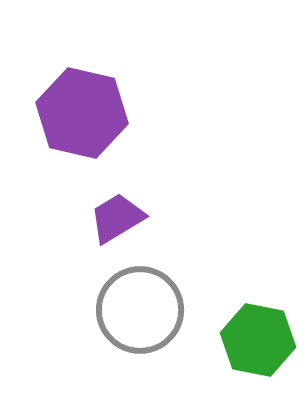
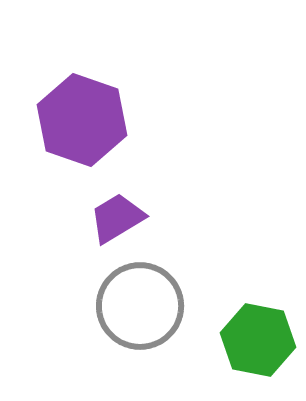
purple hexagon: moved 7 px down; rotated 6 degrees clockwise
gray circle: moved 4 px up
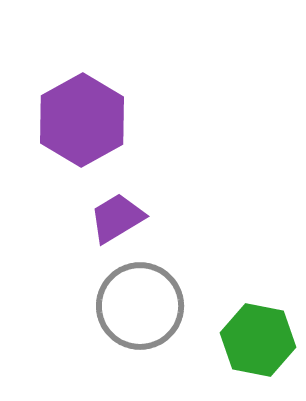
purple hexagon: rotated 12 degrees clockwise
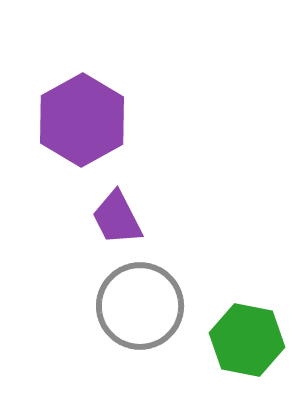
purple trapezoid: rotated 86 degrees counterclockwise
green hexagon: moved 11 px left
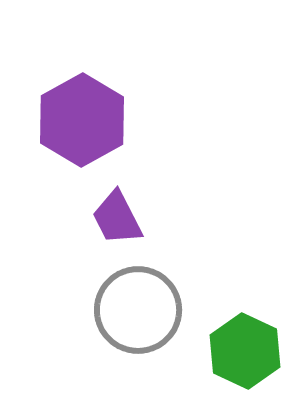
gray circle: moved 2 px left, 4 px down
green hexagon: moved 2 px left, 11 px down; rotated 14 degrees clockwise
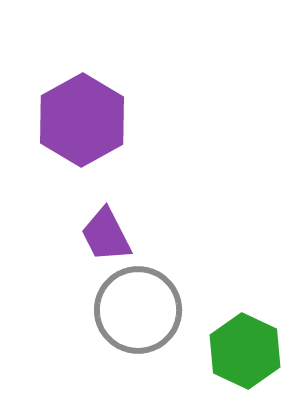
purple trapezoid: moved 11 px left, 17 px down
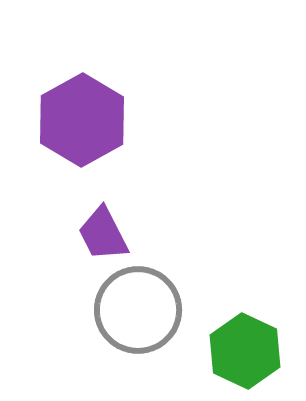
purple trapezoid: moved 3 px left, 1 px up
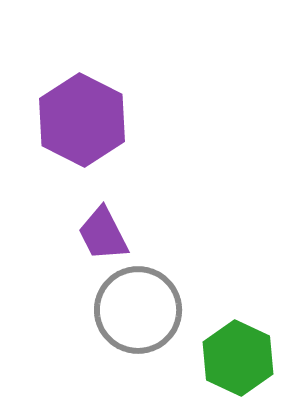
purple hexagon: rotated 4 degrees counterclockwise
green hexagon: moved 7 px left, 7 px down
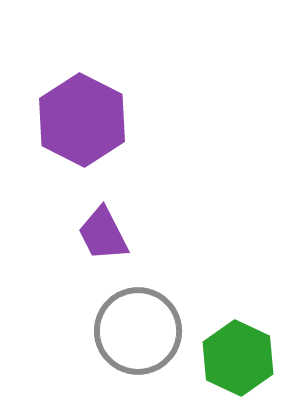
gray circle: moved 21 px down
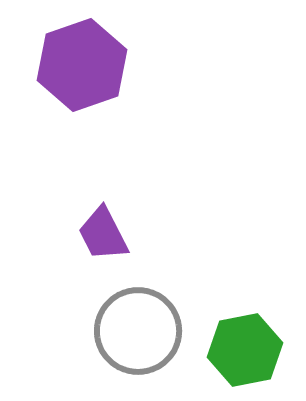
purple hexagon: moved 55 px up; rotated 14 degrees clockwise
green hexagon: moved 7 px right, 8 px up; rotated 24 degrees clockwise
